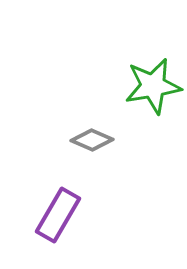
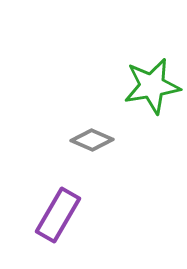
green star: moved 1 px left
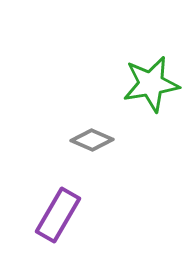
green star: moved 1 px left, 2 px up
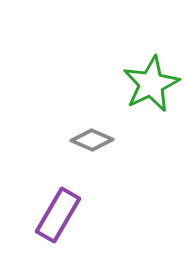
green star: rotated 16 degrees counterclockwise
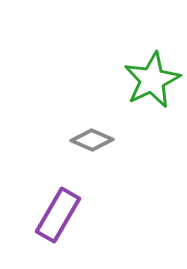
green star: moved 1 px right, 4 px up
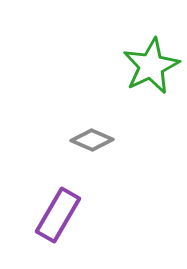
green star: moved 1 px left, 14 px up
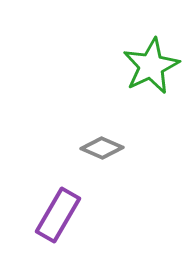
gray diamond: moved 10 px right, 8 px down
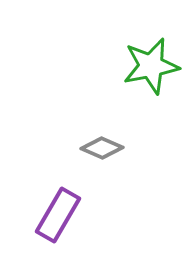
green star: rotated 14 degrees clockwise
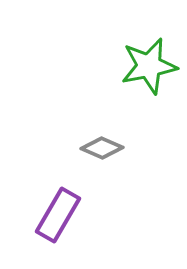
green star: moved 2 px left
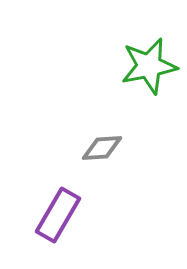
gray diamond: rotated 27 degrees counterclockwise
